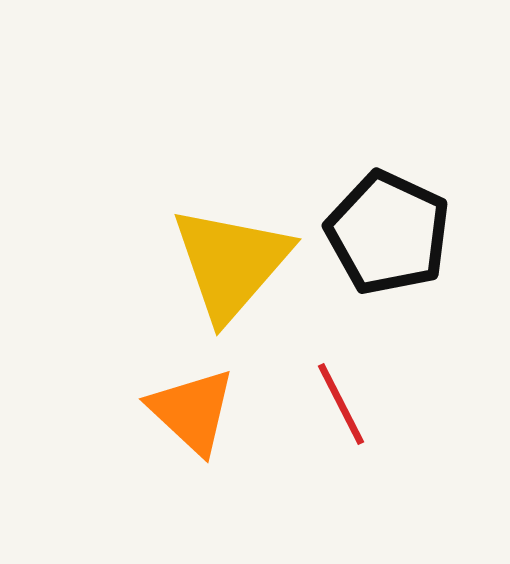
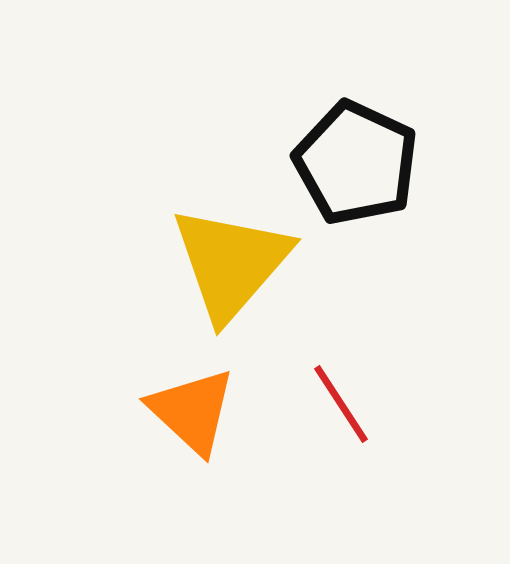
black pentagon: moved 32 px left, 70 px up
red line: rotated 6 degrees counterclockwise
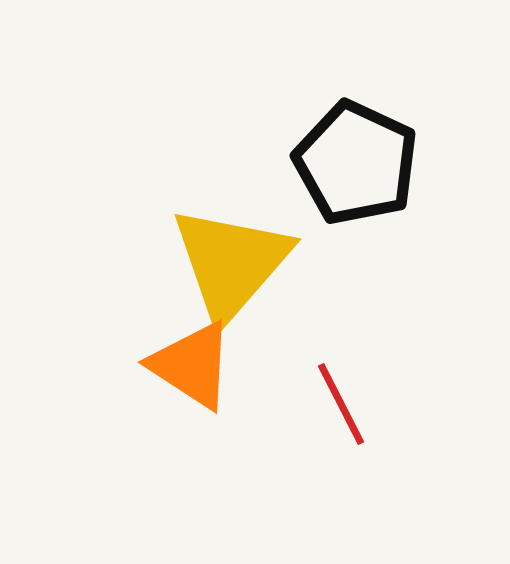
red line: rotated 6 degrees clockwise
orange triangle: moved 46 px up; rotated 10 degrees counterclockwise
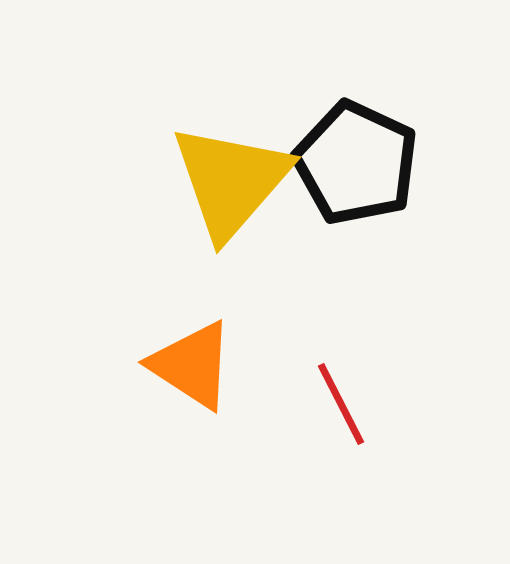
yellow triangle: moved 82 px up
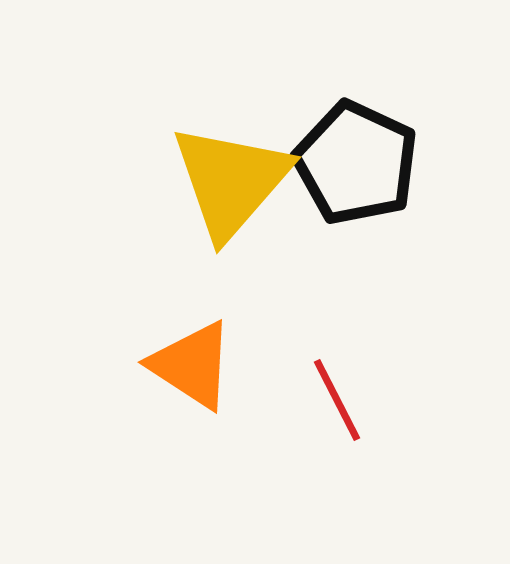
red line: moved 4 px left, 4 px up
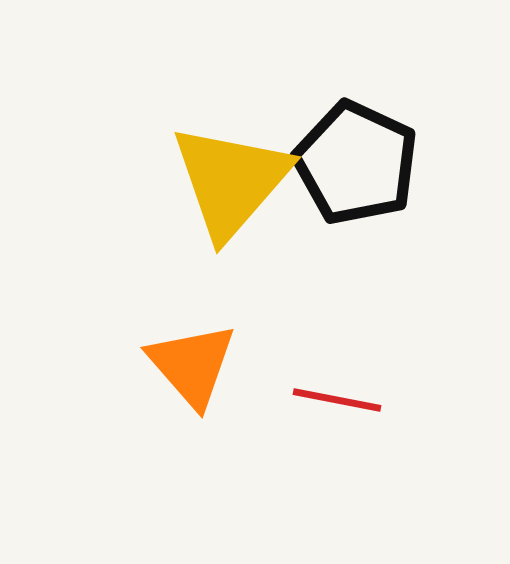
orange triangle: rotated 16 degrees clockwise
red line: rotated 52 degrees counterclockwise
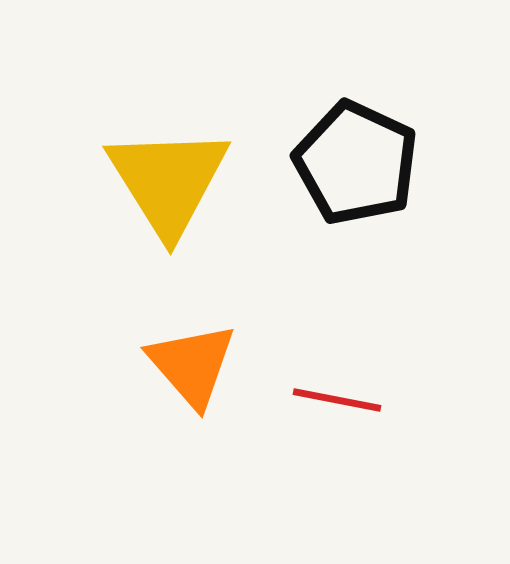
yellow triangle: moved 63 px left; rotated 13 degrees counterclockwise
